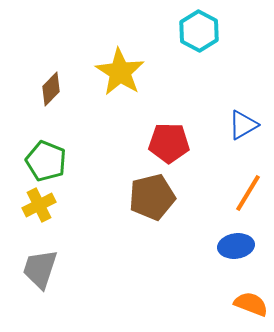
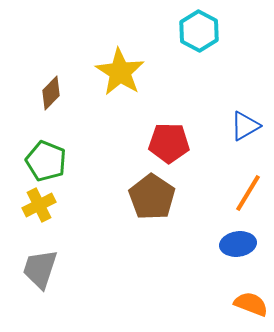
brown diamond: moved 4 px down
blue triangle: moved 2 px right, 1 px down
brown pentagon: rotated 24 degrees counterclockwise
blue ellipse: moved 2 px right, 2 px up
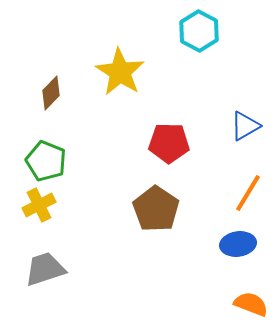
brown pentagon: moved 4 px right, 12 px down
gray trapezoid: moved 5 px right; rotated 54 degrees clockwise
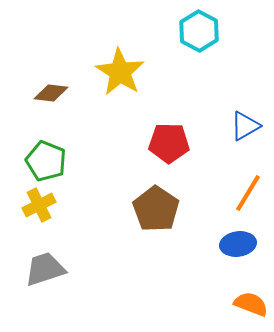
brown diamond: rotated 52 degrees clockwise
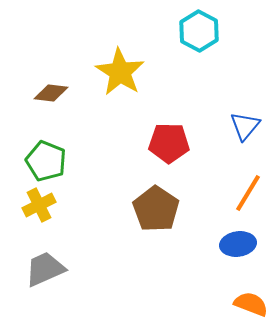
blue triangle: rotated 20 degrees counterclockwise
gray trapezoid: rotated 6 degrees counterclockwise
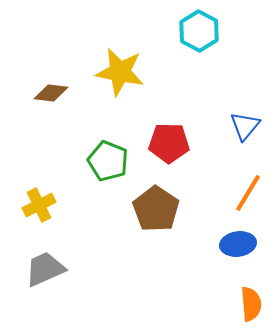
yellow star: rotated 21 degrees counterclockwise
green pentagon: moved 62 px right
orange semicircle: rotated 64 degrees clockwise
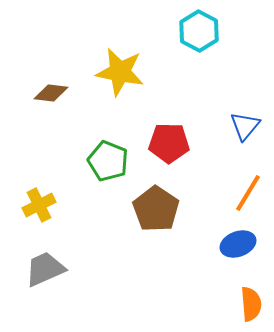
blue ellipse: rotated 12 degrees counterclockwise
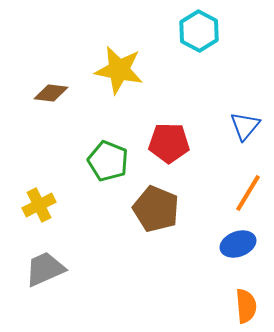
yellow star: moved 1 px left, 2 px up
brown pentagon: rotated 12 degrees counterclockwise
orange semicircle: moved 5 px left, 2 px down
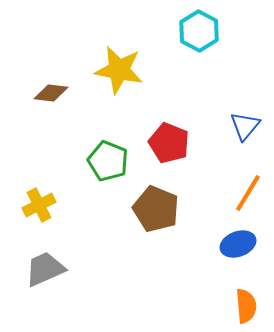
red pentagon: rotated 21 degrees clockwise
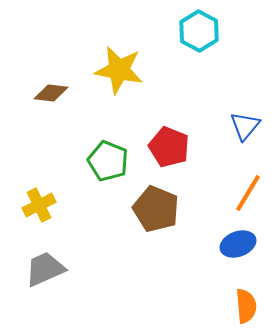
red pentagon: moved 4 px down
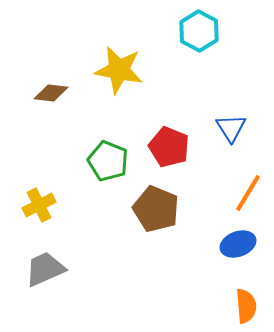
blue triangle: moved 14 px left, 2 px down; rotated 12 degrees counterclockwise
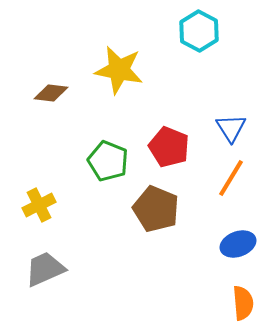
orange line: moved 17 px left, 15 px up
orange semicircle: moved 3 px left, 3 px up
